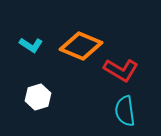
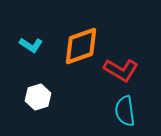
orange diamond: rotated 42 degrees counterclockwise
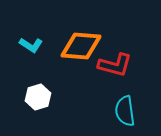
orange diamond: rotated 24 degrees clockwise
red L-shape: moved 6 px left, 5 px up; rotated 16 degrees counterclockwise
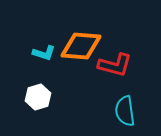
cyan L-shape: moved 13 px right, 8 px down; rotated 15 degrees counterclockwise
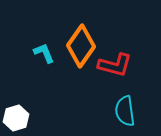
orange diamond: rotated 60 degrees counterclockwise
cyan L-shape: rotated 130 degrees counterclockwise
white hexagon: moved 22 px left, 21 px down
